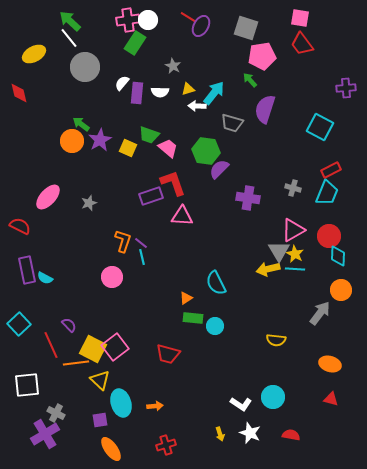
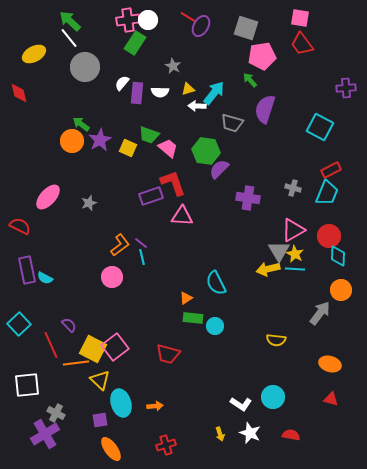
orange L-shape at (123, 241): moved 3 px left, 4 px down; rotated 35 degrees clockwise
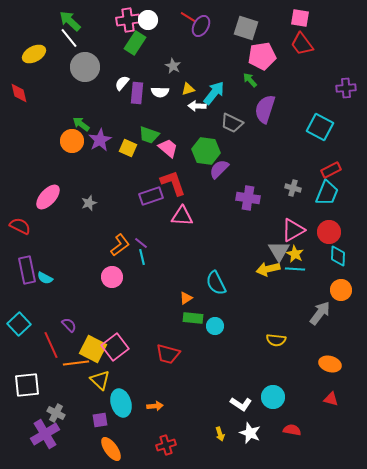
gray trapezoid at (232, 123): rotated 10 degrees clockwise
red circle at (329, 236): moved 4 px up
red semicircle at (291, 435): moved 1 px right, 5 px up
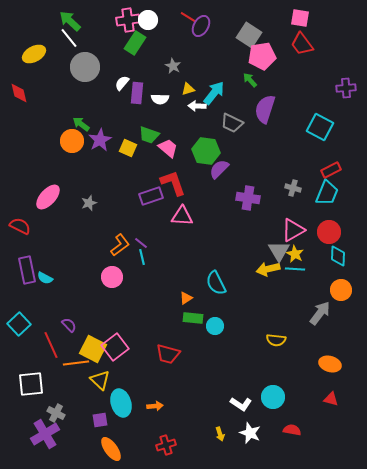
gray square at (246, 28): moved 3 px right, 7 px down; rotated 15 degrees clockwise
white semicircle at (160, 92): moved 7 px down
white square at (27, 385): moved 4 px right, 1 px up
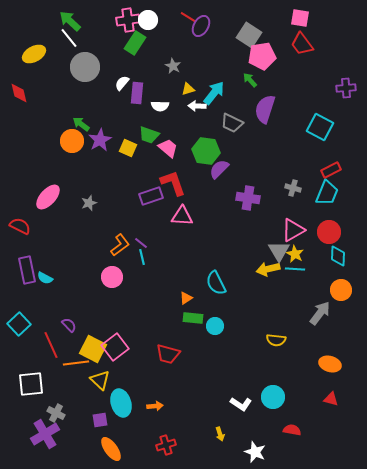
white semicircle at (160, 99): moved 7 px down
white star at (250, 433): moved 5 px right, 19 px down
